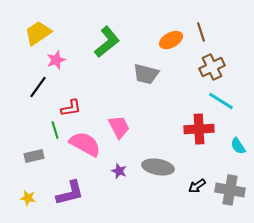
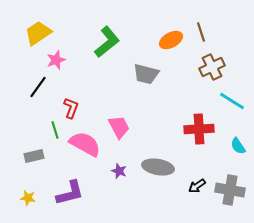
cyan line: moved 11 px right
red L-shape: rotated 60 degrees counterclockwise
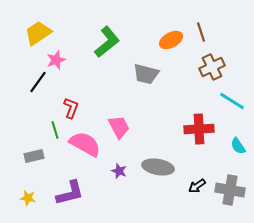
black line: moved 5 px up
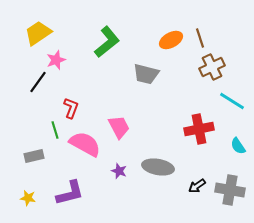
brown line: moved 1 px left, 6 px down
red cross: rotated 8 degrees counterclockwise
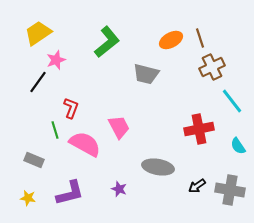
cyan line: rotated 20 degrees clockwise
gray rectangle: moved 4 px down; rotated 36 degrees clockwise
purple star: moved 18 px down
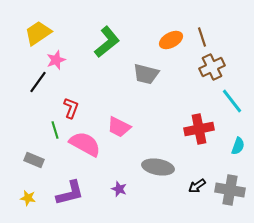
brown line: moved 2 px right, 1 px up
pink trapezoid: rotated 145 degrees clockwise
cyan semicircle: rotated 126 degrees counterclockwise
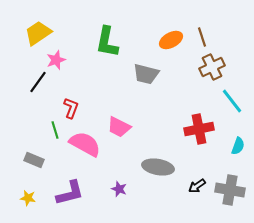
green L-shape: rotated 140 degrees clockwise
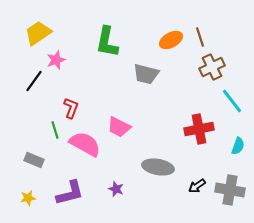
brown line: moved 2 px left
black line: moved 4 px left, 1 px up
purple star: moved 3 px left
yellow star: rotated 21 degrees counterclockwise
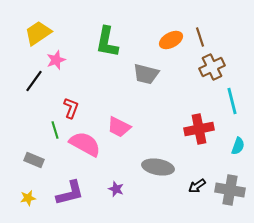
cyan line: rotated 24 degrees clockwise
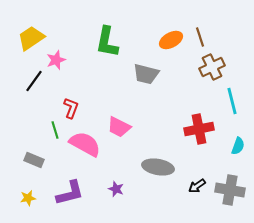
yellow trapezoid: moved 7 px left, 5 px down
